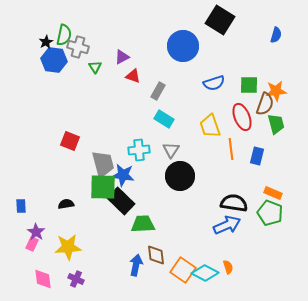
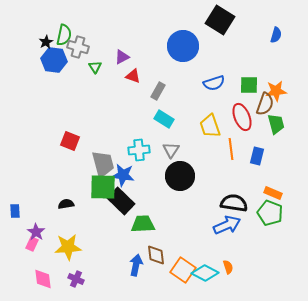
blue rectangle at (21, 206): moved 6 px left, 5 px down
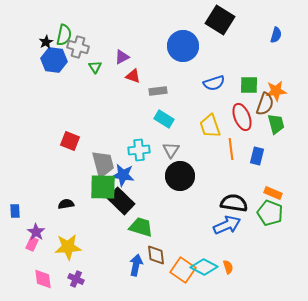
gray rectangle at (158, 91): rotated 54 degrees clockwise
green trapezoid at (143, 224): moved 2 px left, 3 px down; rotated 20 degrees clockwise
cyan diamond at (205, 273): moved 1 px left, 6 px up
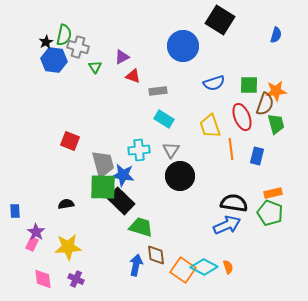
orange rectangle at (273, 193): rotated 36 degrees counterclockwise
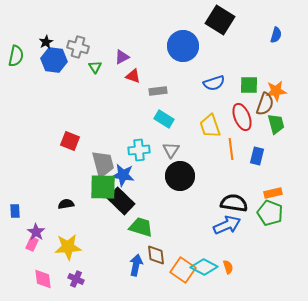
green semicircle at (64, 35): moved 48 px left, 21 px down
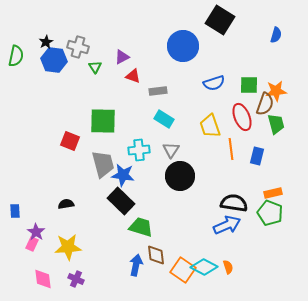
green square at (103, 187): moved 66 px up
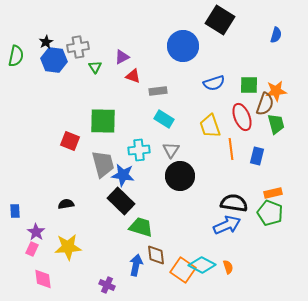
gray cross at (78, 47): rotated 25 degrees counterclockwise
pink rectangle at (32, 244): moved 5 px down
cyan diamond at (204, 267): moved 2 px left, 2 px up
purple cross at (76, 279): moved 31 px right, 6 px down
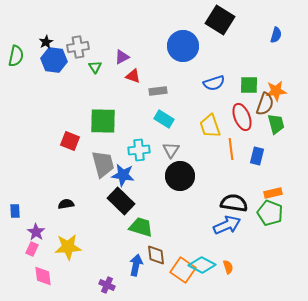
pink diamond at (43, 279): moved 3 px up
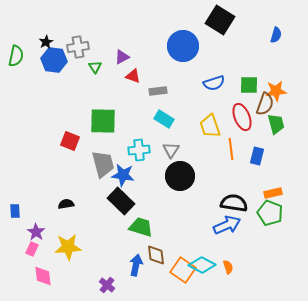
purple cross at (107, 285): rotated 14 degrees clockwise
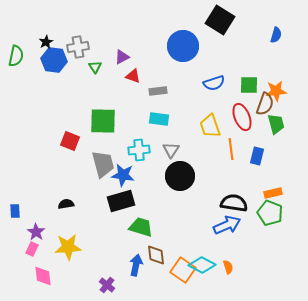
cyan rectangle at (164, 119): moved 5 px left; rotated 24 degrees counterclockwise
black rectangle at (121, 201): rotated 60 degrees counterclockwise
